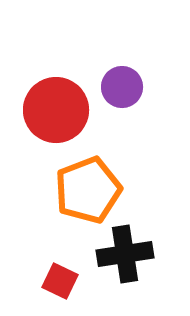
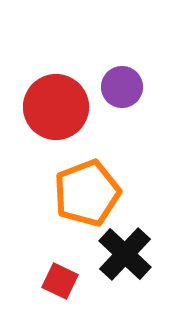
red circle: moved 3 px up
orange pentagon: moved 1 px left, 3 px down
black cross: rotated 38 degrees counterclockwise
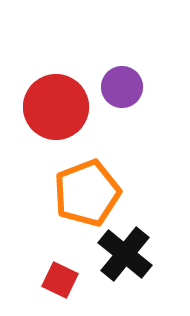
black cross: rotated 4 degrees counterclockwise
red square: moved 1 px up
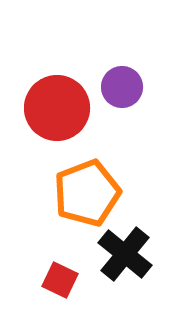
red circle: moved 1 px right, 1 px down
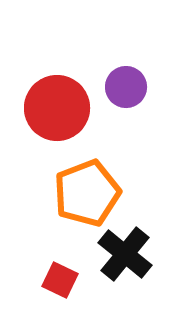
purple circle: moved 4 px right
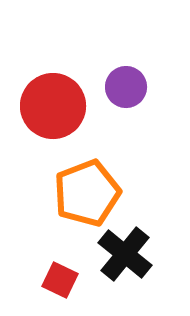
red circle: moved 4 px left, 2 px up
